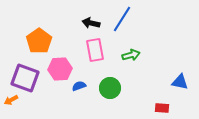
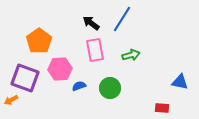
black arrow: rotated 24 degrees clockwise
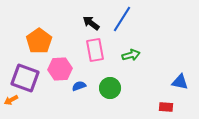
red rectangle: moved 4 px right, 1 px up
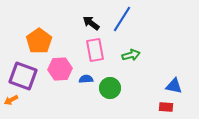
purple square: moved 2 px left, 2 px up
blue triangle: moved 6 px left, 4 px down
blue semicircle: moved 7 px right, 7 px up; rotated 16 degrees clockwise
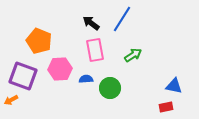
orange pentagon: rotated 15 degrees counterclockwise
green arrow: moved 2 px right; rotated 18 degrees counterclockwise
red rectangle: rotated 16 degrees counterclockwise
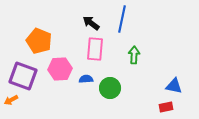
blue line: rotated 20 degrees counterclockwise
pink rectangle: moved 1 px up; rotated 15 degrees clockwise
green arrow: moved 1 px right; rotated 54 degrees counterclockwise
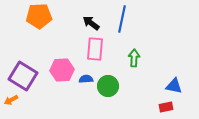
orange pentagon: moved 25 px up; rotated 25 degrees counterclockwise
green arrow: moved 3 px down
pink hexagon: moved 2 px right, 1 px down
purple square: rotated 12 degrees clockwise
green circle: moved 2 px left, 2 px up
